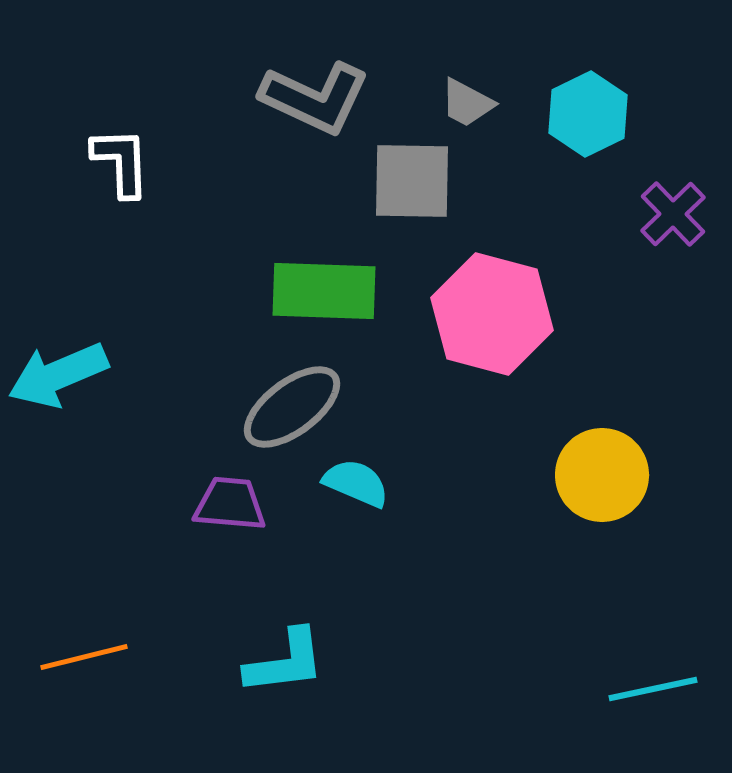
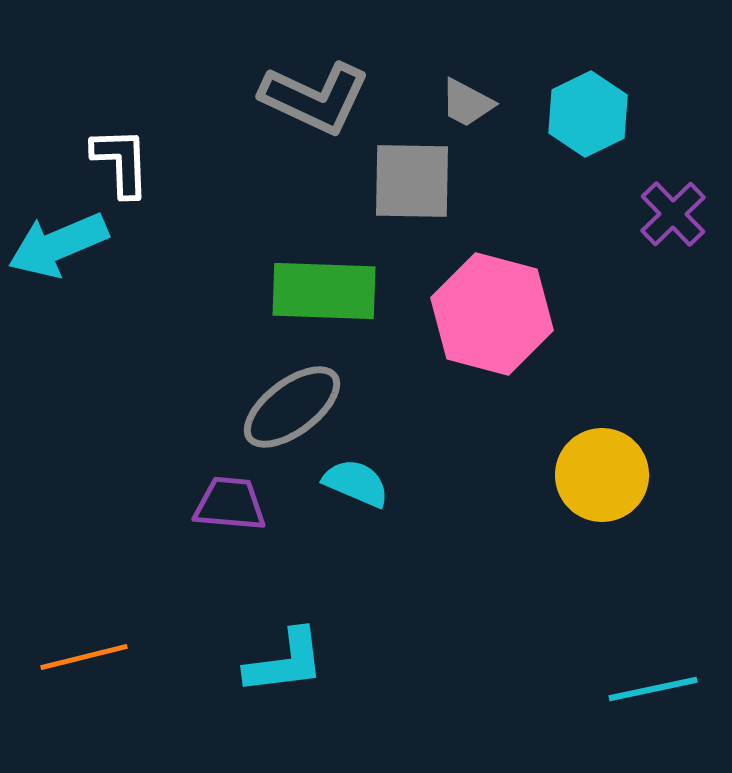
cyan arrow: moved 130 px up
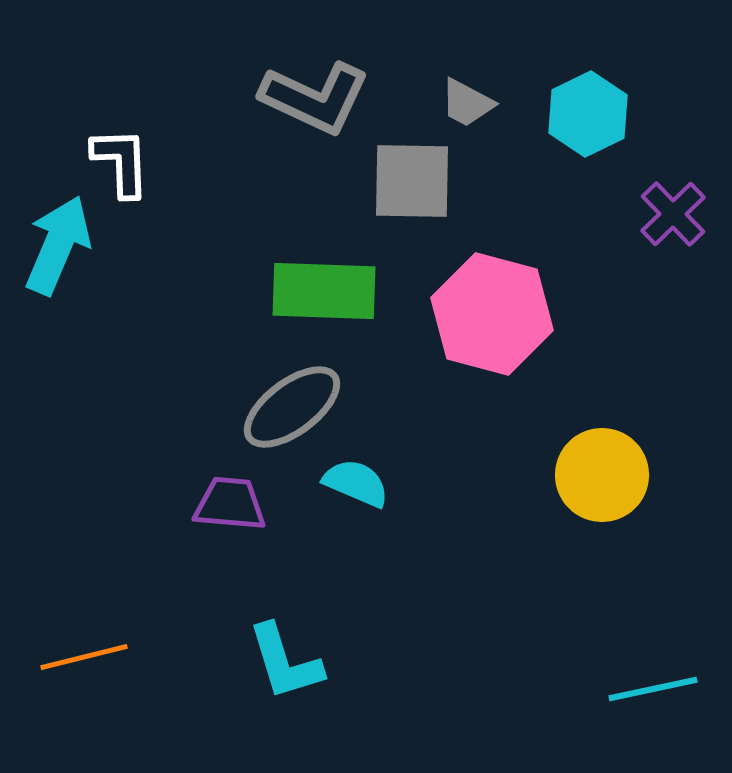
cyan arrow: rotated 136 degrees clockwise
cyan L-shape: rotated 80 degrees clockwise
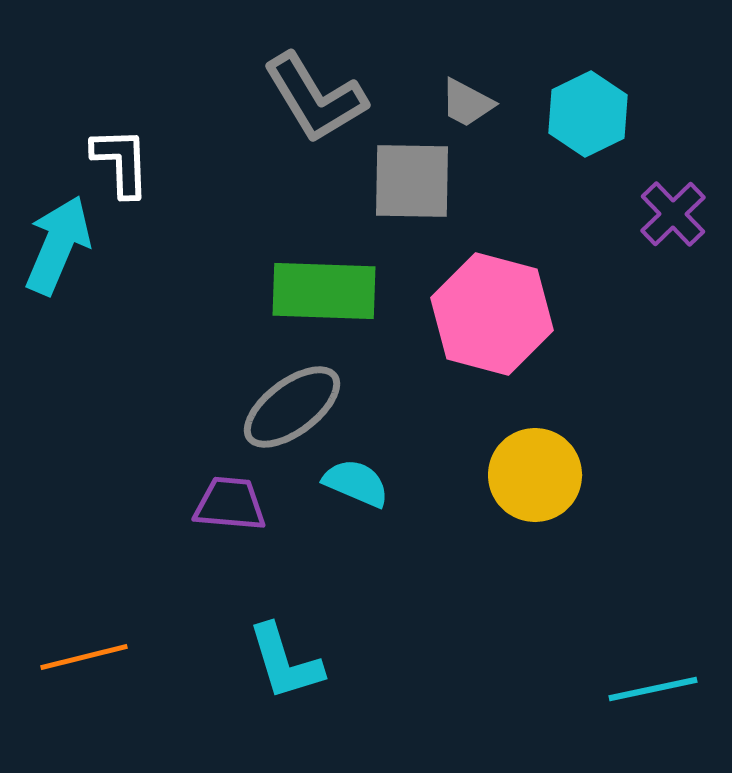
gray L-shape: rotated 34 degrees clockwise
yellow circle: moved 67 px left
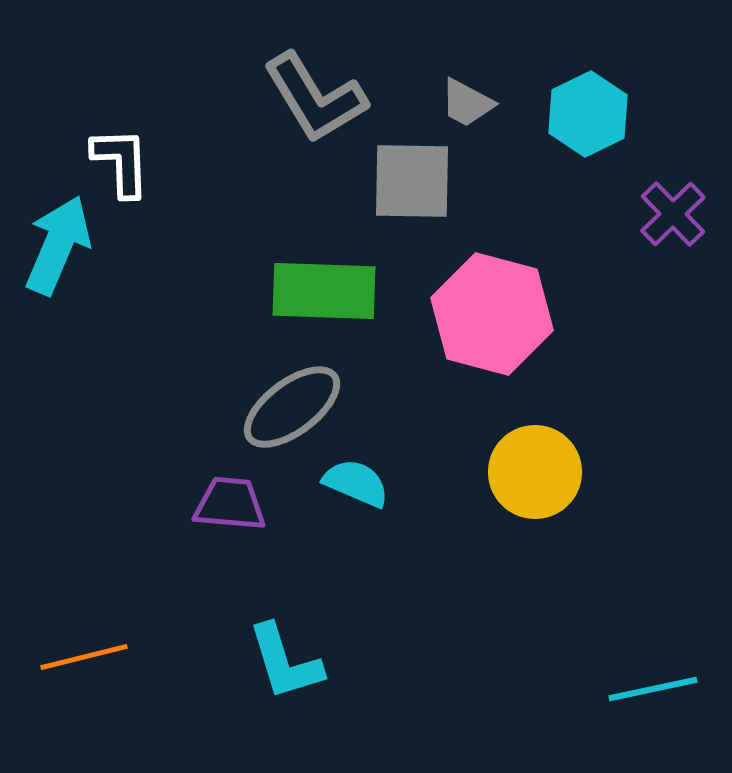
yellow circle: moved 3 px up
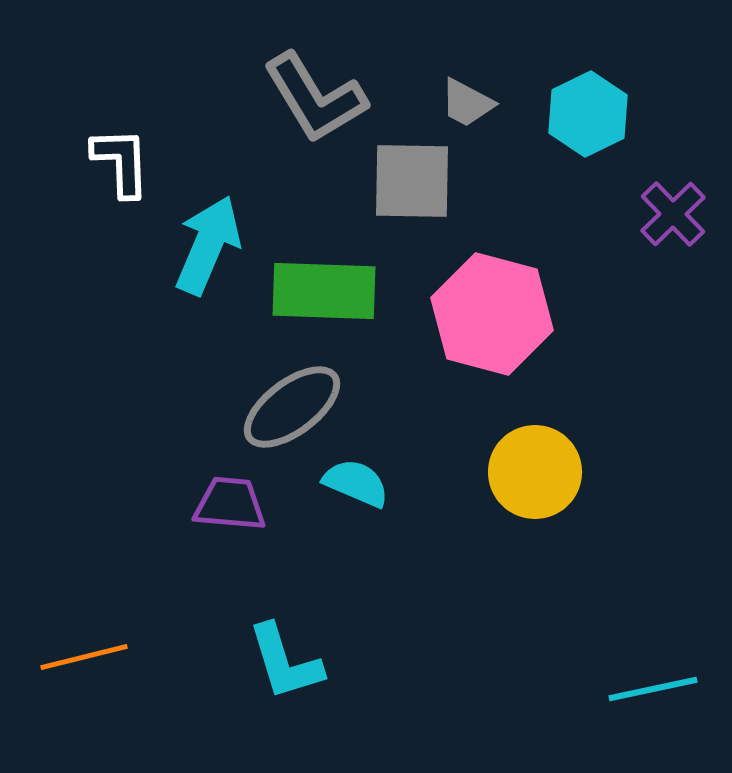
cyan arrow: moved 150 px right
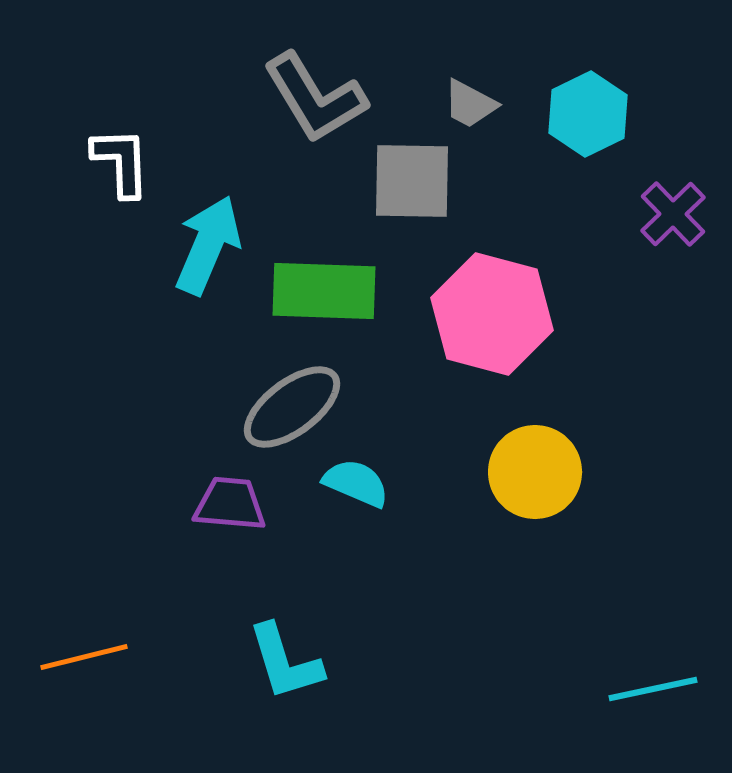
gray trapezoid: moved 3 px right, 1 px down
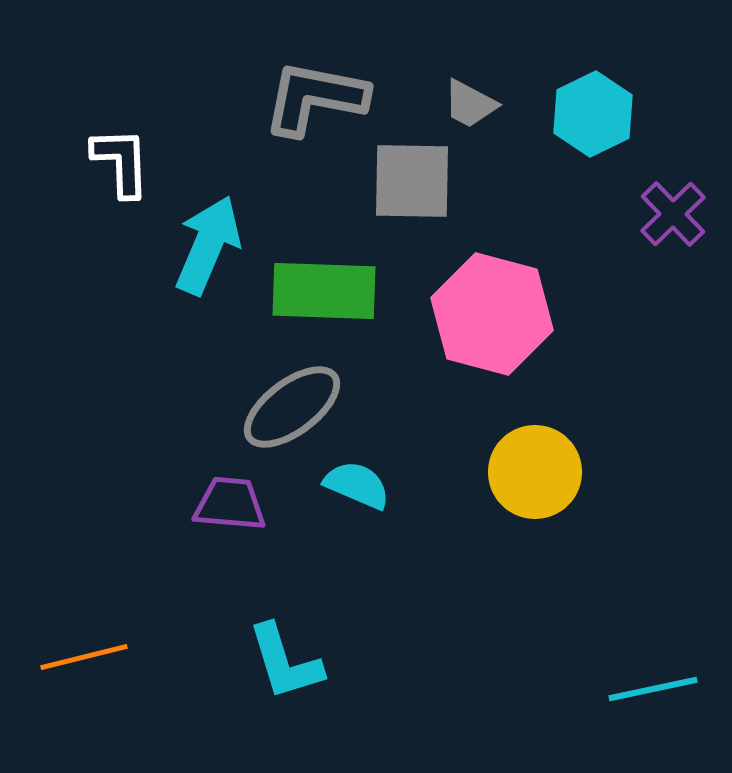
gray L-shape: rotated 132 degrees clockwise
cyan hexagon: moved 5 px right
cyan semicircle: moved 1 px right, 2 px down
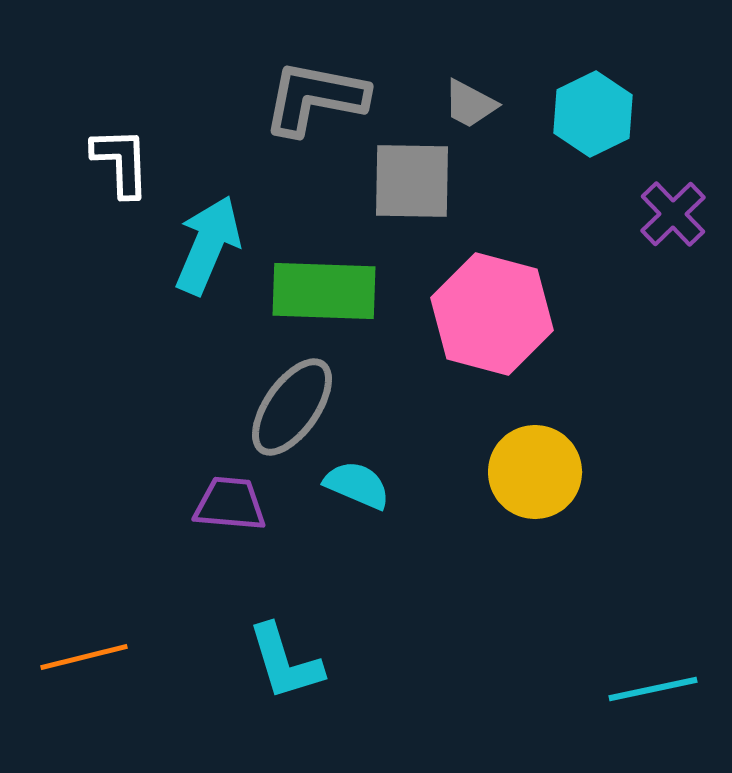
gray ellipse: rotated 18 degrees counterclockwise
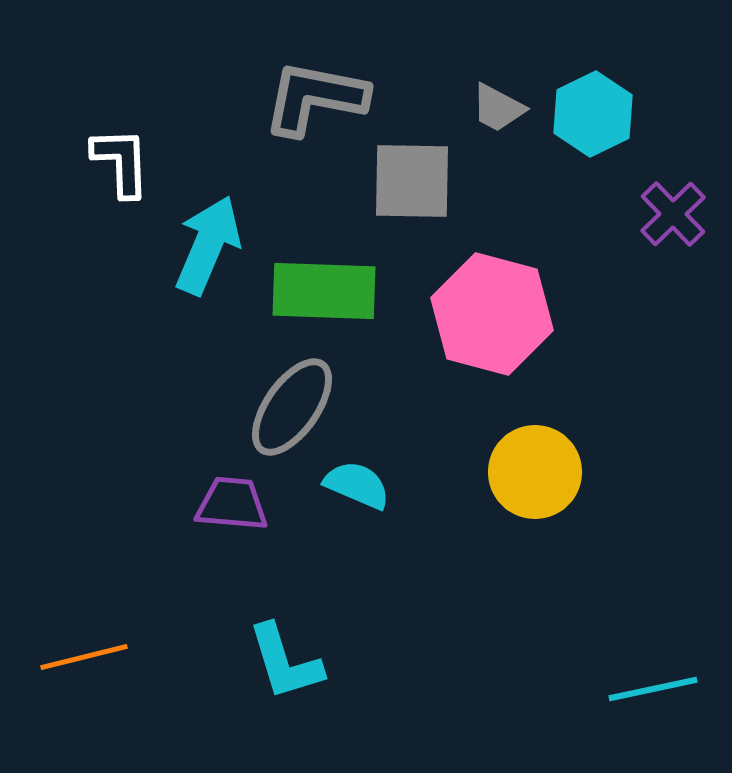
gray trapezoid: moved 28 px right, 4 px down
purple trapezoid: moved 2 px right
